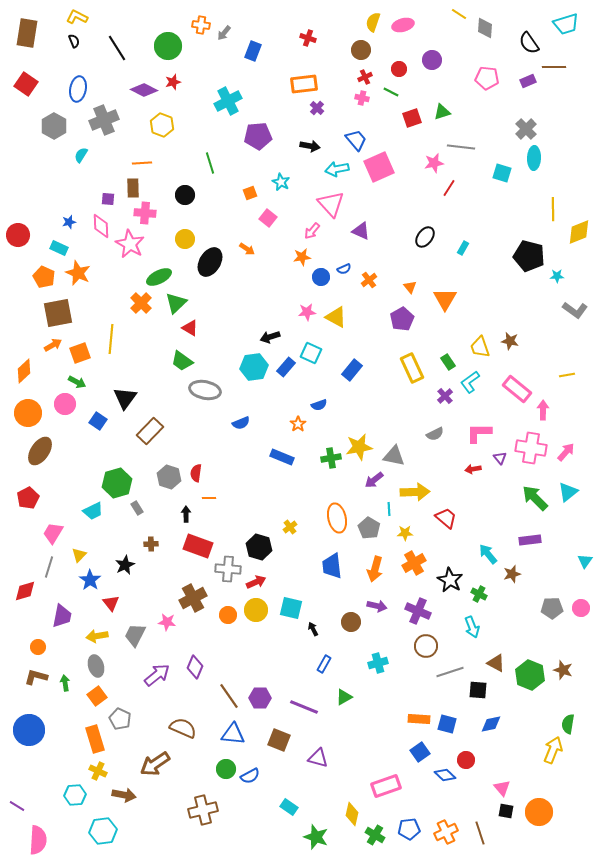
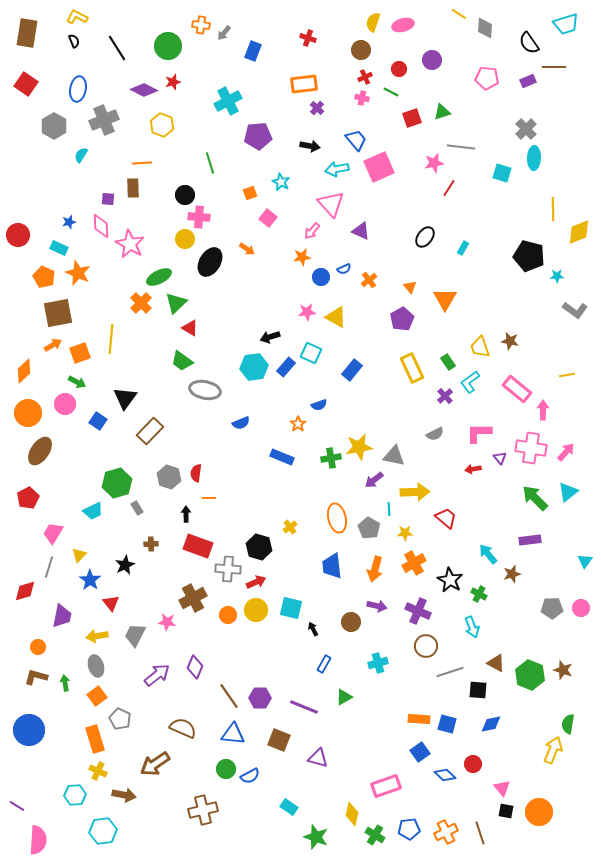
pink cross at (145, 213): moved 54 px right, 4 px down
red circle at (466, 760): moved 7 px right, 4 px down
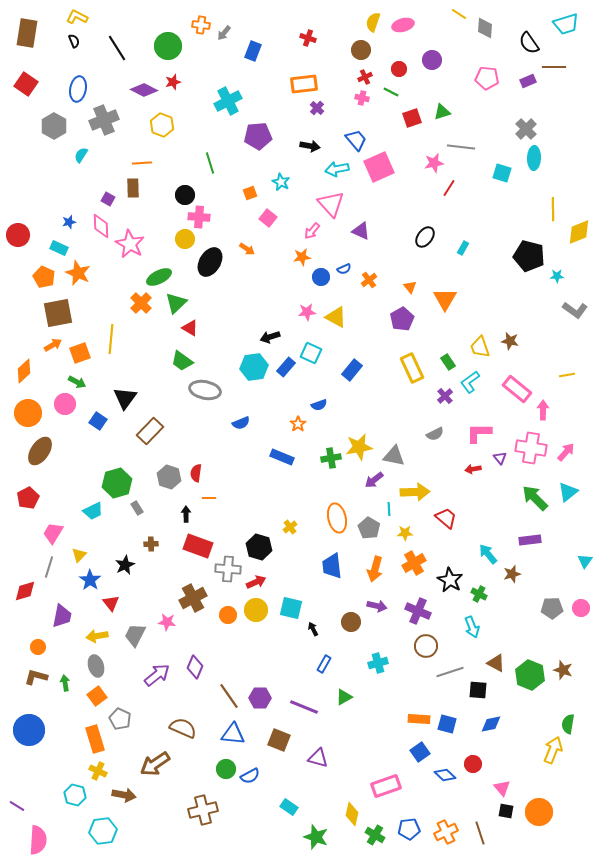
purple square at (108, 199): rotated 24 degrees clockwise
cyan hexagon at (75, 795): rotated 20 degrees clockwise
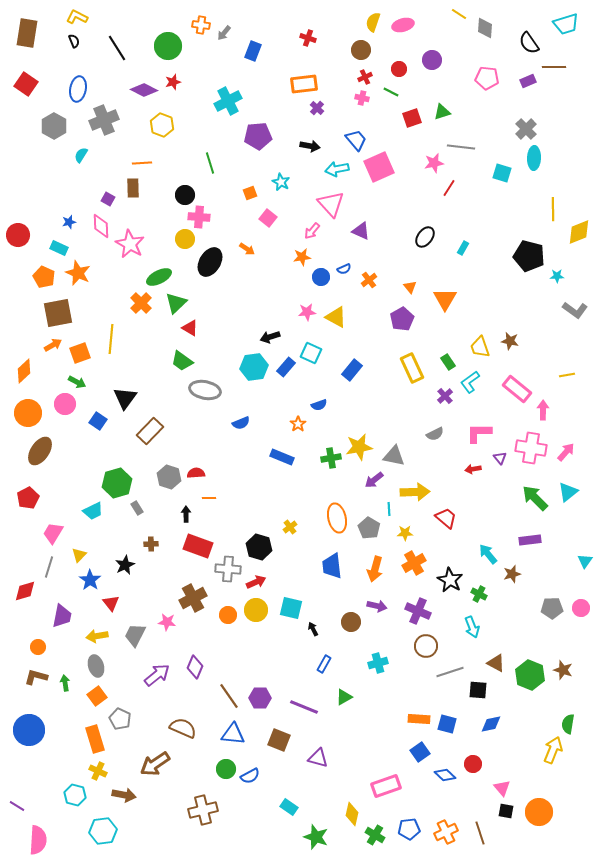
red semicircle at (196, 473): rotated 78 degrees clockwise
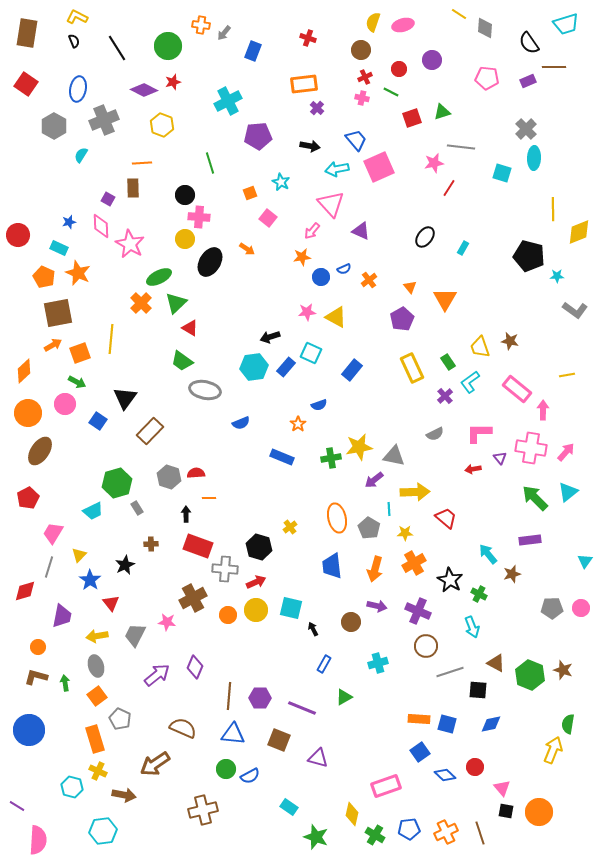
gray cross at (228, 569): moved 3 px left
brown line at (229, 696): rotated 40 degrees clockwise
purple line at (304, 707): moved 2 px left, 1 px down
red circle at (473, 764): moved 2 px right, 3 px down
cyan hexagon at (75, 795): moved 3 px left, 8 px up
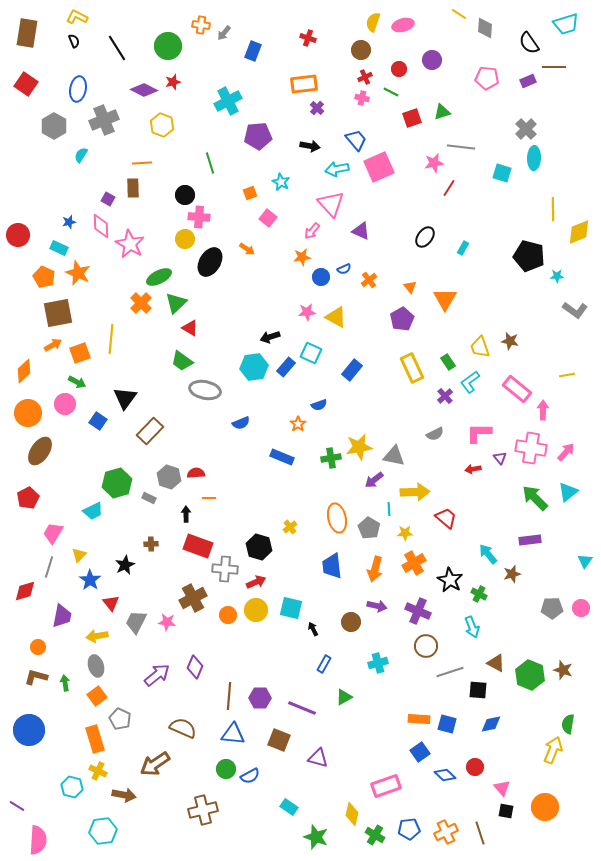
gray rectangle at (137, 508): moved 12 px right, 10 px up; rotated 32 degrees counterclockwise
gray trapezoid at (135, 635): moved 1 px right, 13 px up
orange circle at (539, 812): moved 6 px right, 5 px up
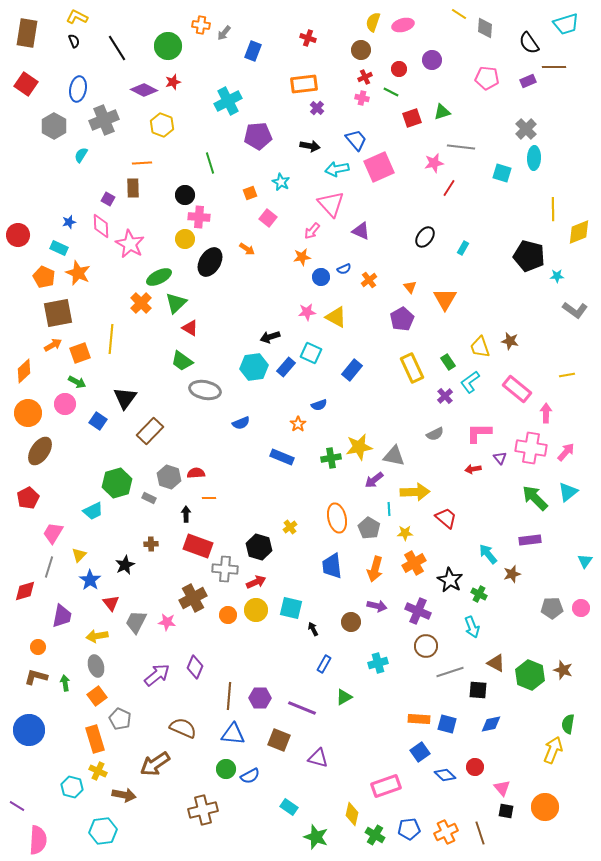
pink arrow at (543, 410): moved 3 px right, 3 px down
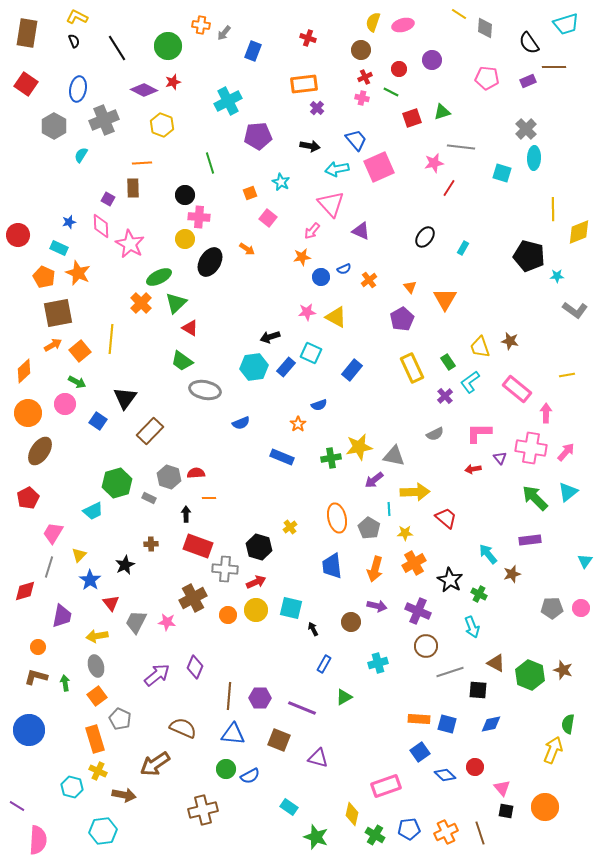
orange square at (80, 353): moved 2 px up; rotated 20 degrees counterclockwise
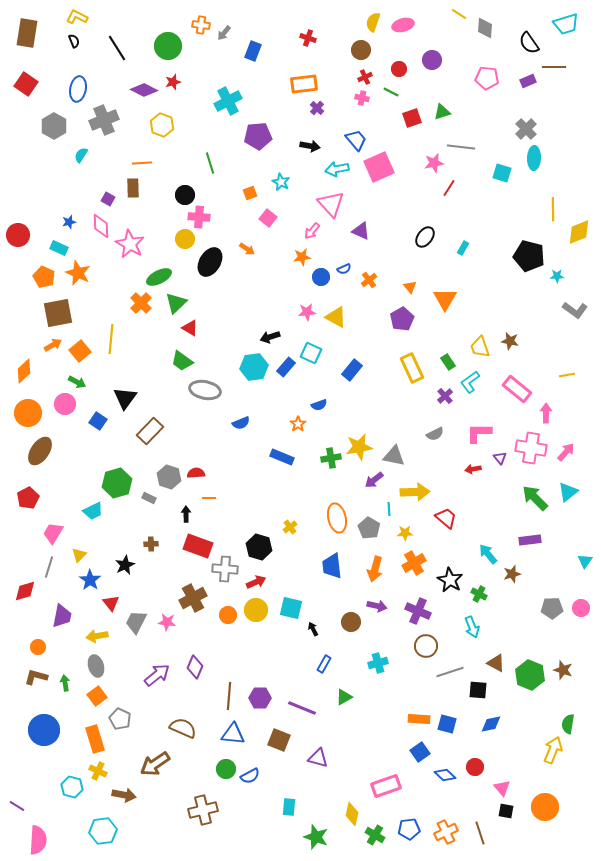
blue circle at (29, 730): moved 15 px right
cyan rectangle at (289, 807): rotated 60 degrees clockwise
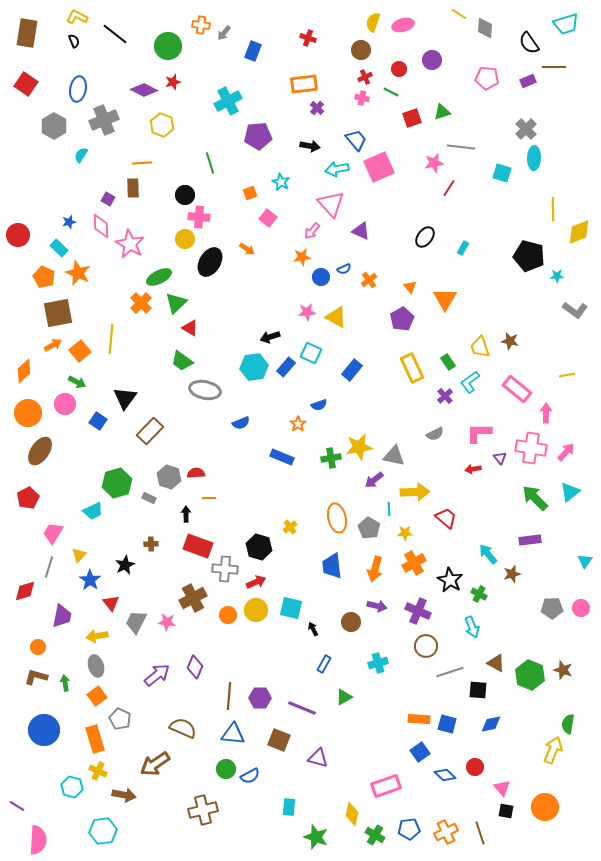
black line at (117, 48): moved 2 px left, 14 px up; rotated 20 degrees counterclockwise
cyan rectangle at (59, 248): rotated 18 degrees clockwise
cyan triangle at (568, 492): moved 2 px right
